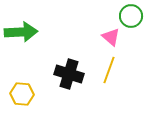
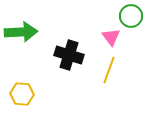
pink triangle: rotated 12 degrees clockwise
black cross: moved 19 px up
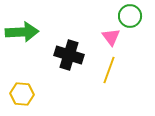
green circle: moved 1 px left
green arrow: moved 1 px right
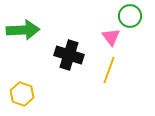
green arrow: moved 1 px right, 2 px up
yellow hexagon: rotated 15 degrees clockwise
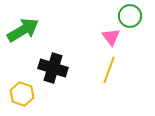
green arrow: rotated 28 degrees counterclockwise
black cross: moved 16 px left, 13 px down
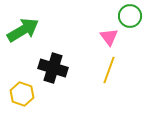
pink triangle: moved 2 px left
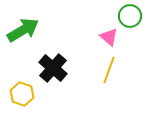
pink triangle: rotated 12 degrees counterclockwise
black cross: rotated 24 degrees clockwise
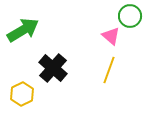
pink triangle: moved 2 px right, 1 px up
yellow hexagon: rotated 15 degrees clockwise
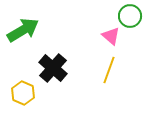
yellow hexagon: moved 1 px right, 1 px up; rotated 10 degrees counterclockwise
